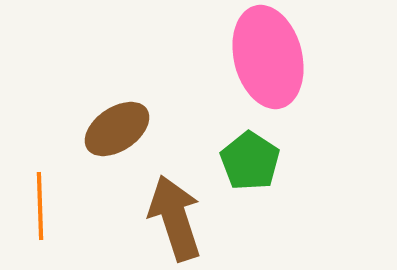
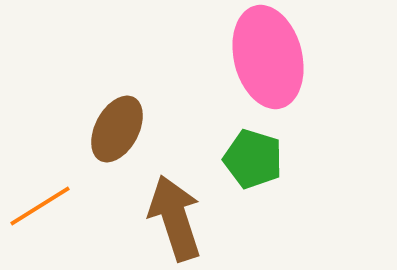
brown ellipse: rotated 28 degrees counterclockwise
green pentagon: moved 3 px right, 2 px up; rotated 16 degrees counterclockwise
orange line: rotated 60 degrees clockwise
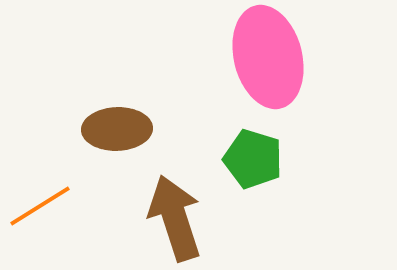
brown ellipse: rotated 60 degrees clockwise
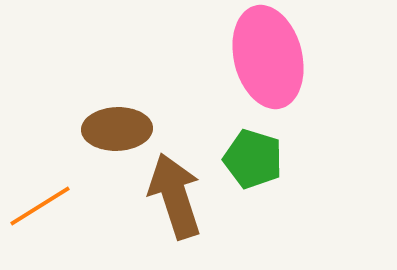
brown arrow: moved 22 px up
